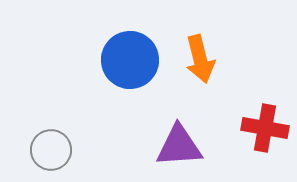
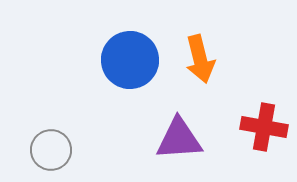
red cross: moved 1 px left, 1 px up
purple triangle: moved 7 px up
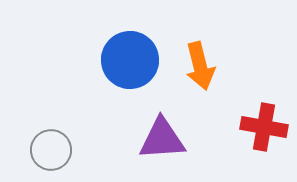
orange arrow: moved 7 px down
purple triangle: moved 17 px left
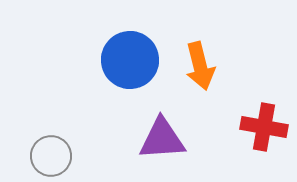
gray circle: moved 6 px down
